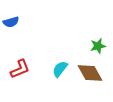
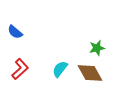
blue semicircle: moved 4 px right, 10 px down; rotated 56 degrees clockwise
green star: moved 1 px left, 2 px down
red L-shape: rotated 20 degrees counterclockwise
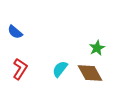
green star: rotated 14 degrees counterclockwise
red L-shape: rotated 15 degrees counterclockwise
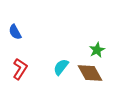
blue semicircle: rotated 21 degrees clockwise
green star: moved 2 px down
cyan semicircle: moved 1 px right, 2 px up
